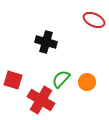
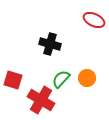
black cross: moved 4 px right, 2 px down
orange circle: moved 4 px up
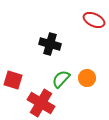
red cross: moved 3 px down
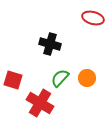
red ellipse: moved 1 px left, 2 px up; rotated 10 degrees counterclockwise
green semicircle: moved 1 px left, 1 px up
red cross: moved 1 px left
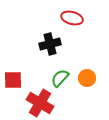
red ellipse: moved 21 px left
black cross: rotated 30 degrees counterclockwise
red square: rotated 18 degrees counterclockwise
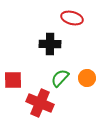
black cross: rotated 15 degrees clockwise
red cross: rotated 8 degrees counterclockwise
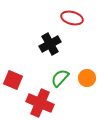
black cross: rotated 30 degrees counterclockwise
red square: rotated 24 degrees clockwise
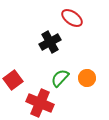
red ellipse: rotated 20 degrees clockwise
black cross: moved 2 px up
red square: rotated 30 degrees clockwise
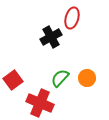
red ellipse: rotated 70 degrees clockwise
black cross: moved 1 px right, 5 px up
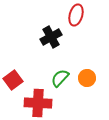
red ellipse: moved 4 px right, 3 px up
red cross: moved 2 px left; rotated 20 degrees counterclockwise
